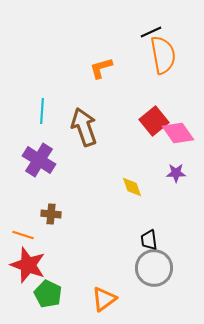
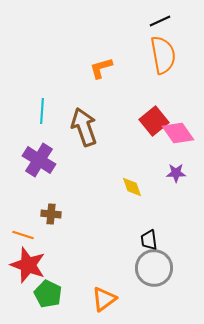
black line: moved 9 px right, 11 px up
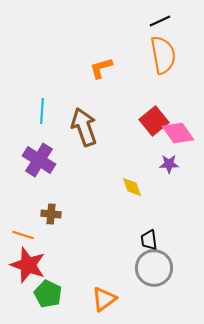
purple star: moved 7 px left, 9 px up
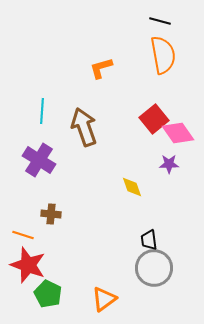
black line: rotated 40 degrees clockwise
red square: moved 2 px up
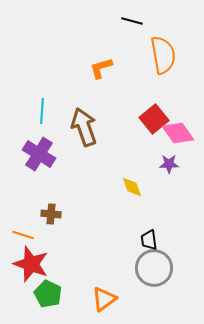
black line: moved 28 px left
purple cross: moved 6 px up
red star: moved 3 px right, 1 px up
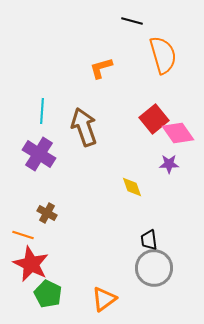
orange semicircle: rotated 6 degrees counterclockwise
brown cross: moved 4 px left, 1 px up; rotated 24 degrees clockwise
red star: rotated 6 degrees clockwise
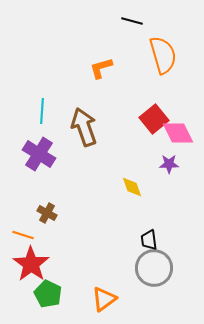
pink diamond: rotated 8 degrees clockwise
red star: rotated 9 degrees clockwise
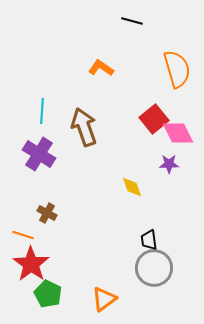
orange semicircle: moved 14 px right, 14 px down
orange L-shape: rotated 50 degrees clockwise
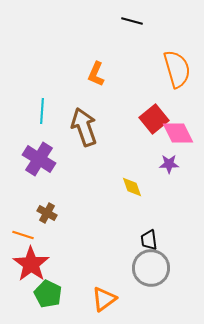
orange L-shape: moved 5 px left, 6 px down; rotated 100 degrees counterclockwise
purple cross: moved 5 px down
gray circle: moved 3 px left
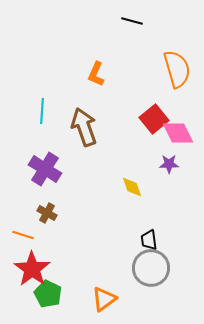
purple cross: moved 6 px right, 10 px down
red star: moved 1 px right, 5 px down
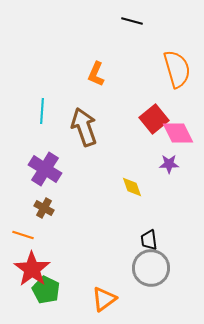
brown cross: moved 3 px left, 5 px up
green pentagon: moved 2 px left, 4 px up
